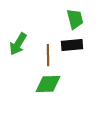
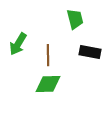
black rectangle: moved 18 px right, 7 px down; rotated 15 degrees clockwise
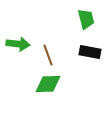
green trapezoid: moved 11 px right
green arrow: rotated 115 degrees counterclockwise
brown line: rotated 20 degrees counterclockwise
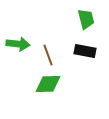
black rectangle: moved 5 px left, 1 px up
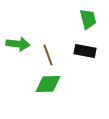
green trapezoid: moved 2 px right
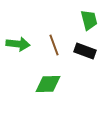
green trapezoid: moved 1 px right, 1 px down
black rectangle: rotated 10 degrees clockwise
brown line: moved 6 px right, 10 px up
